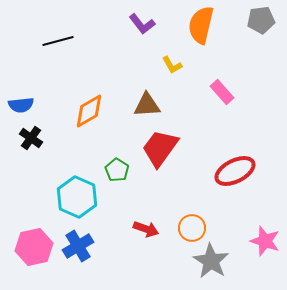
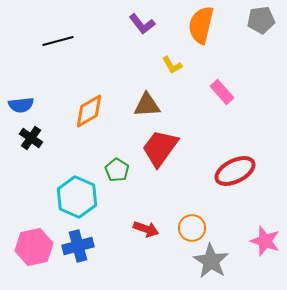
blue cross: rotated 16 degrees clockwise
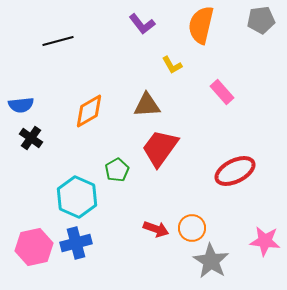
green pentagon: rotated 10 degrees clockwise
red arrow: moved 10 px right
pink star: rotated 12 degrees counterclockwise
blue cross: moved 2 px left, 3 px up
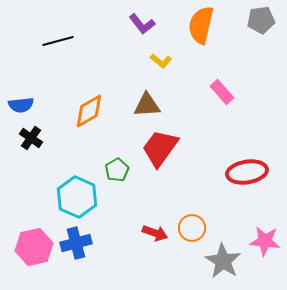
yellow L-shape: moved 11 px left, 4 px up; rotated 20 degrees counterclockwise
red ellipse: moved 12 px right, 1 px down; rotated 18 degrees clockwise
red arrow: moved 1 px left, 4 px down
gray star: moved 12 px right
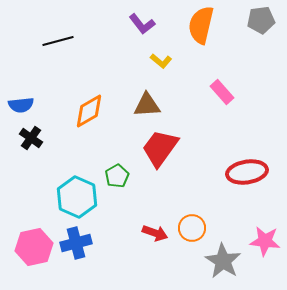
green pentagon: moved 6 px down
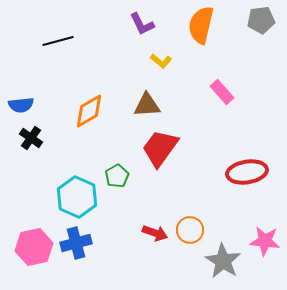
purple L-shape: rotated 12 degrees clockwise
orange circle: moved 2 px left, 2 px down
